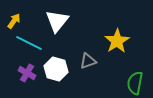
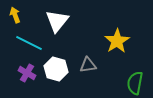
yellow arrow: moved 1 px right, 6 px up; rotated 56 degrees counterclockwise
gray triangle: moved 4 px down; rotated 12 degrees clockwise
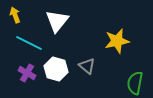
yellow star: rotated 20 degrees clockwise
gray triangle: moved 1 px left, 1 px down; rotated 48 degrees clockwise
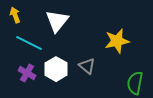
white hexagon: rotated 15 degrees clockwise
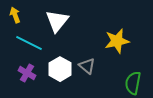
white hexagon: moved 4 px right
green semicircle: moved 2 px left
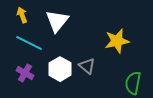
yellow arrow: moved 7 px right
purple cross: moved 2 px left
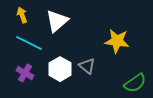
white triangle: rotated 10 degrees clockwise
yellow star: rotated 20 degrees clockwise
green semicircle: moved 2 px right; rotated 135 degrees counterclockwise
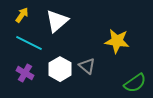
yellow arrow: rotated 56 degrees clockwise
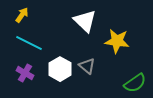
white triangle: moved 28 px right; rotated 35 degrees counterclockwise
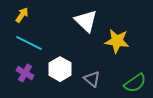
white triangle: moved 1 px right
gray triangle: moved 5 px right, 13 px down
